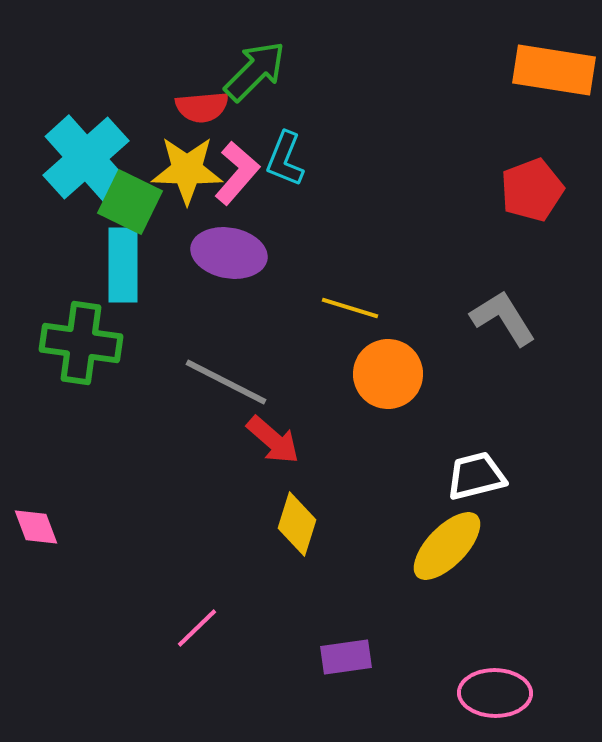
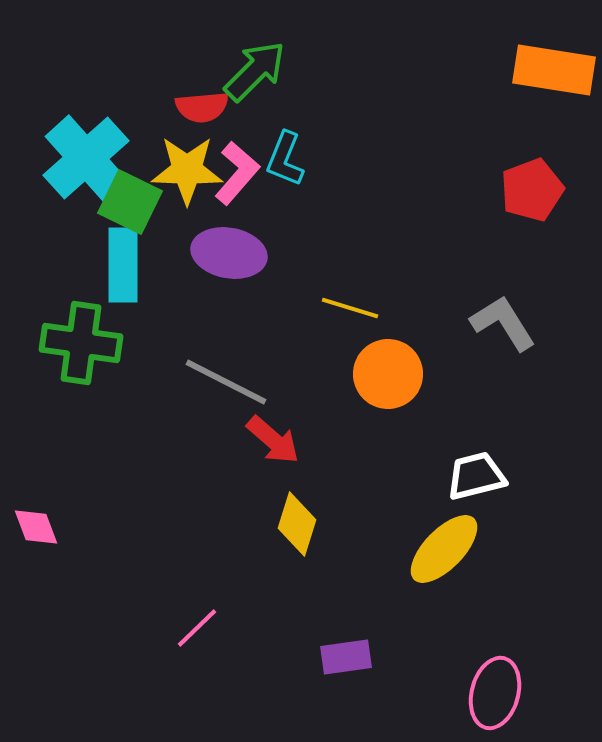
gray L-shape: moved 5 px down
yellow ellipse: moved 3 px left, 3 px down
pink ellipse: rotated 76 degrees counterclockwise
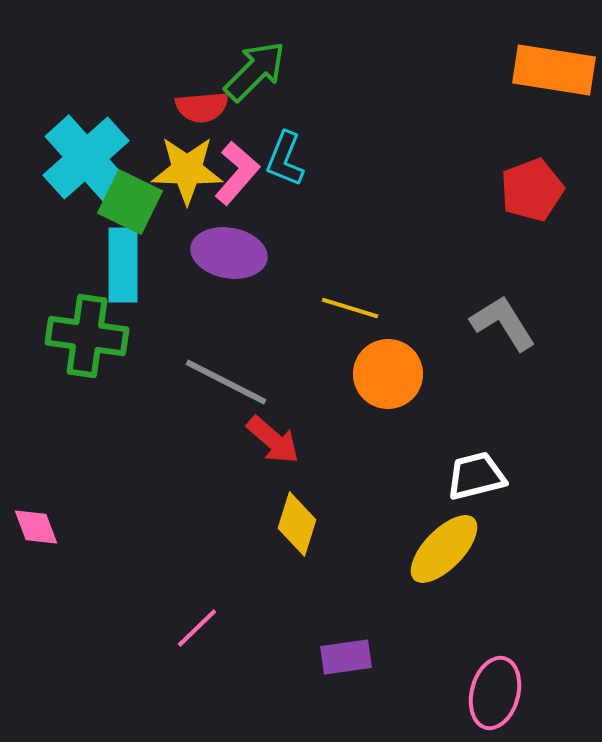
green cross: moved 6 px right, 7 px up
